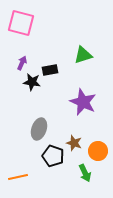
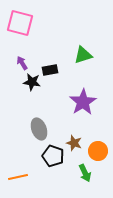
pink square: moved 1 px left
purple arrow: rotated 56 degrees counterclockwise
purple star: rotated 16 degrees clockwise
gray ellipse: rotated 40 degrees counterclockwise
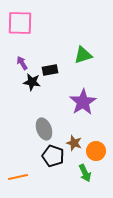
pink square: rotated 12 degrees counterclockwise
gray ellipse: moved 5 px right
orange circle: moved 2 px left
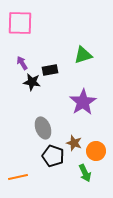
gray ellipse: moved 1 px left, 1 px up
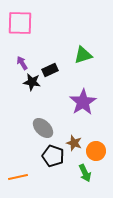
black rectangle: rotated 14 degrees counterclockwise
gray ellipse: rotated 25 degrees counterclockwise
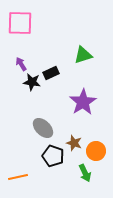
purple arrow: moved 1 px left, 1 px down
black rectangle: moved 1 px right, 3 px down
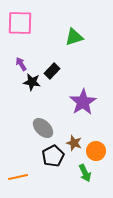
green triangle: moved 9 px left, 18 px up
black rectangle: moved 1 px right, 2 px up; rotated 21 degrees counterclockwise
black pentagon: rotated 25 degrees clockwise
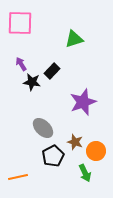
green triangle: moved 2 px down
purple star: rotated 12 degrees clockwise
brown star: moved 1 px right, 1 px up
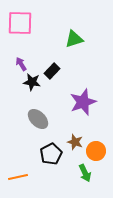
gray ellipse: moved 5 px left, 9 px up
black pentagon: moved 2 px left, 2 px up
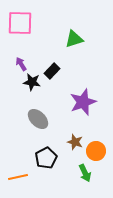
black pentagon: moved 5 px left, 4 px down
